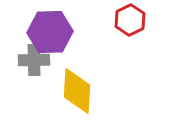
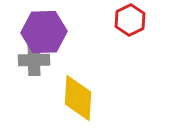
purple hexagon: moved 6 px left
yellow diamond: moved 1 px right, 7 px down
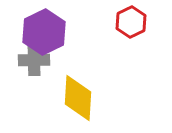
red hexagon: moved 1 px right, 2 px down
purple hexagon: rotated 24 degrees counterclockwise
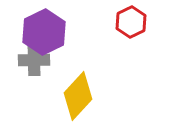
yellow diamond: moved 2 px up; rotated 39 degrees clockwise
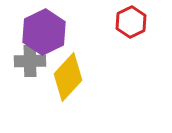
gray cross: moved 4 px left, 1 px down
yellow diamond: moved 10 px left, 19 px up
